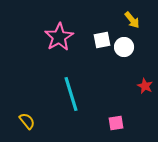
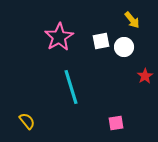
white square: moved 1 px left, 1 px down
red star: moved 10 px up; rotated 14 degrees clockwise
cyan line: moved 7 px up
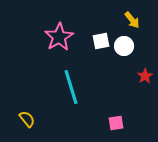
white circle: moved 1 px up
yellow semicircle: moved 2 px up
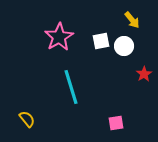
red star: moved 1 px left, 2 px up
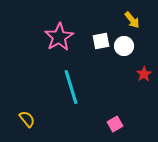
pink square: moved 1 px left, 1 px down; rotated 21 degrees counterclockwise
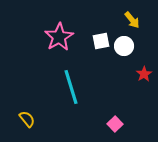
pink square: rotated 14 degrees counterclockwise
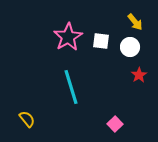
yellow arrow: moved 3 px right, 2 px down
pink star: moved 9 px right
white square: rotated 18 degrees clockwise
white circle: moved 6 px right, 1 px down
red star: moved 5 px left, 1 px down
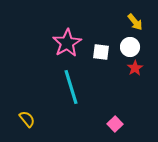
pink star: moved 1 px left, 6 px down
white square: moved 11 px down
red star: moved 4 px left, 7 px up
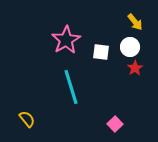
pink star: moved 1 px left, 3 px up
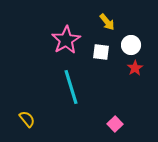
yellow arrow: moved 28 px left
white circle: moved 1 px right, 2 px up
